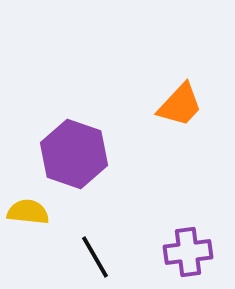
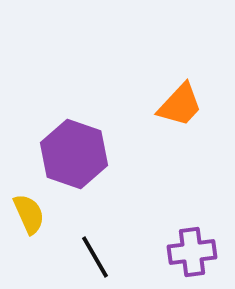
yellow semicircle: moved 1 px right, 2 px down; rotated 60 degrees clockwise
purple cross: moved 4 px right
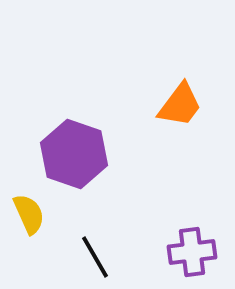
orange trapezoid: rotated 6 degrees counterclockwise
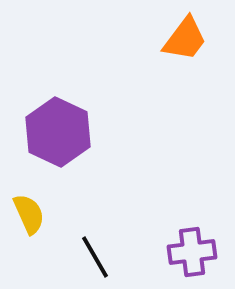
orange trapezoid: moved 5 px right, 66 px up
purple hexagon: moved 16 px left, 22 px up; rotated 6 degrees clockwise
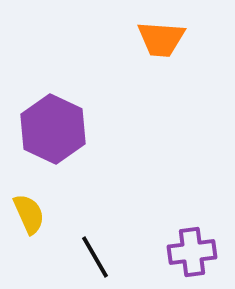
orange trapezoid: moved 24 px left; rotated 57 degrees clockwise
purple hexagon: moved 5 px left, 3 px up
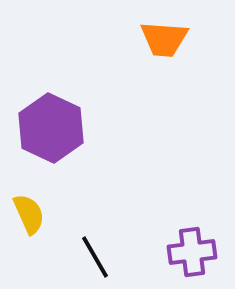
orange trapezoid: moved 3 px right
purple hexagon: moved 2 px left, 1 px up
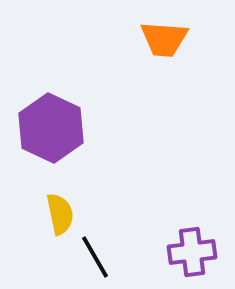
yellow semicircle: moved 31 px right; rotated 12 degrees clockwise
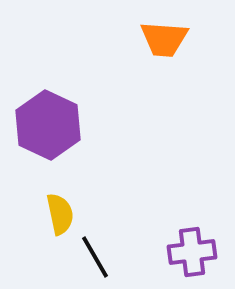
purple hexagon: moved 3 px left, 3 px up
